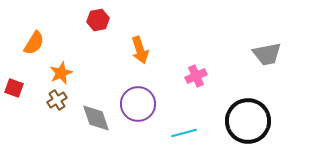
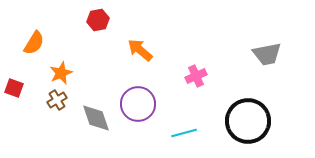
orange arrow: rotated 148 degrees clockwise
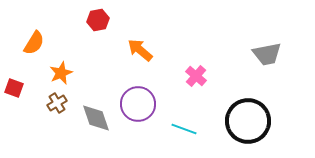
pink cross: rotated 25 degrees counterclockwise
brown cross: moved 3 px down
cyan line: moved 4 px up; rotated 35 degrees clockwise
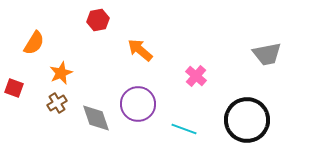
black circle: moved 1 px left, 1 px up
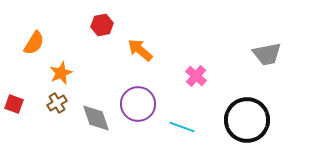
red hexagon: moved 4 px right, 5 px down
red square: moved 16 px down
cyan line: moved 2 px left, 2 px up
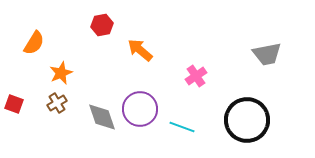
pink cross: rotated 15 degrees clockwise
purple circle: moved 2 px right, 5 px down
gray diamond: moved 6 px right, 1 px up
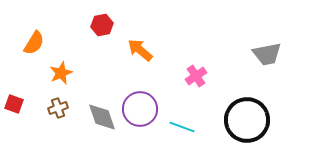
brown cross: moved 1 px right, 5 px down; rotated 12 degrees clockwise
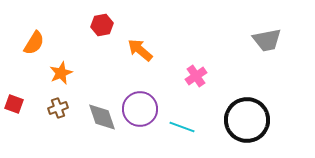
gray trapezoid: moved 14 px up
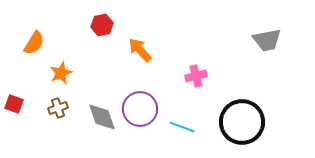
orange arrow: rotated 8 degrees clockwise
pink cross: rotated 20 degrees clockwise
black circle: moved 5 px left, 2 px down
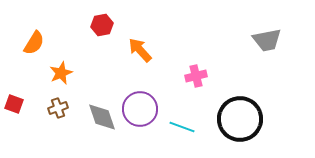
black circle: moved 2 px left, 3 px up
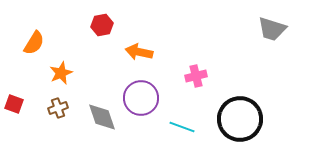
gray trapezoid: moved 5 px right, 11 px up; rotated 28 degrees clockwise
orange arrow: moved 1 px left, 2 px down; rotated 36 degrees counterclockwise
purple circle: moved 1 px right, 11 px up
